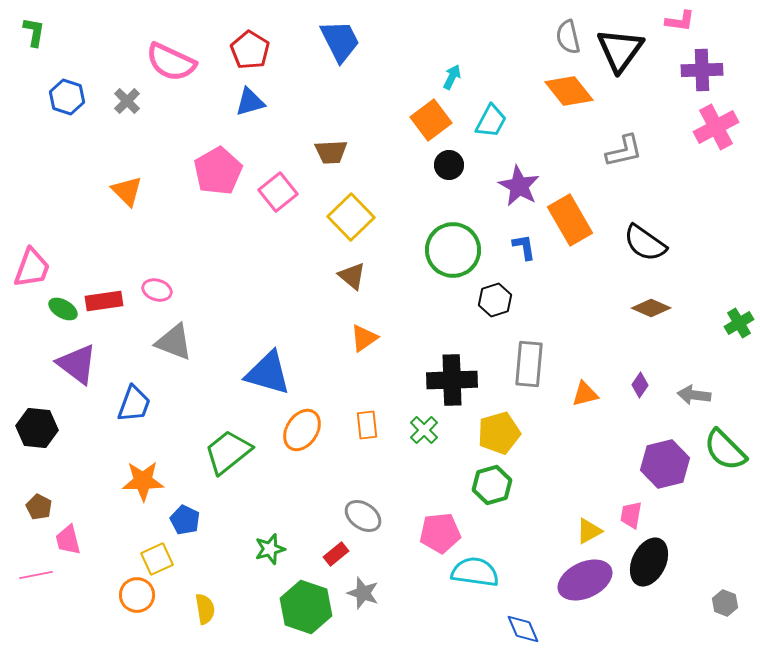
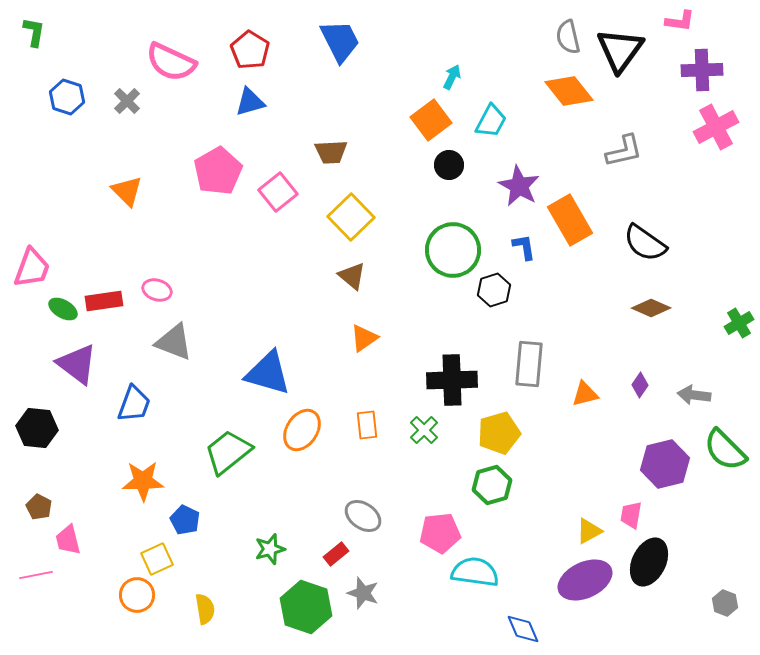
black hexagon at (495, 300): moved 1 px left, 10 px up
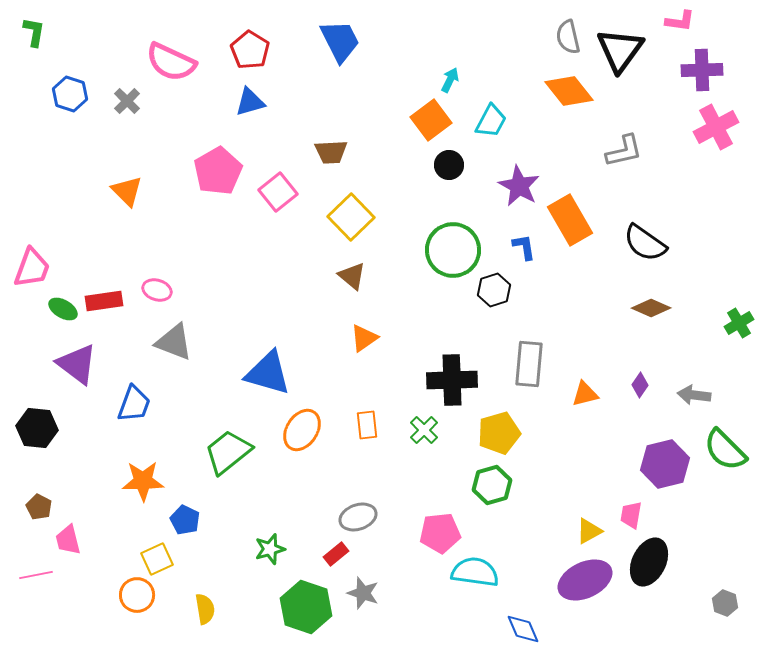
cyan arrow at (452, 77): moved 2 px left, 3 px down
blue hexagon at (67, 97): moved 3 px right, 3 px up
gray ellipse at (363, 516): moved 5 px left, 1 px down; rotated 54 degrees counterclockwise
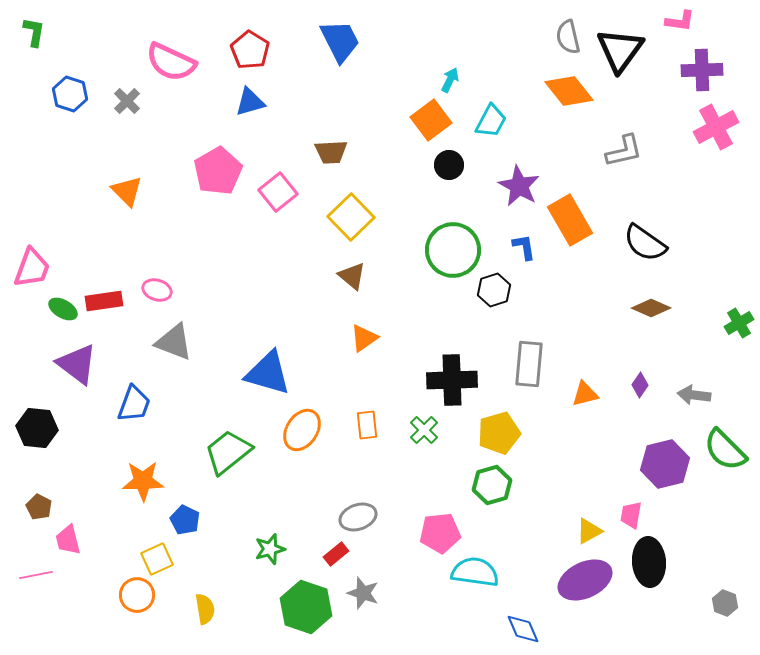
black ellipse at (649, 562): rotated 30 degrees counterclockwise
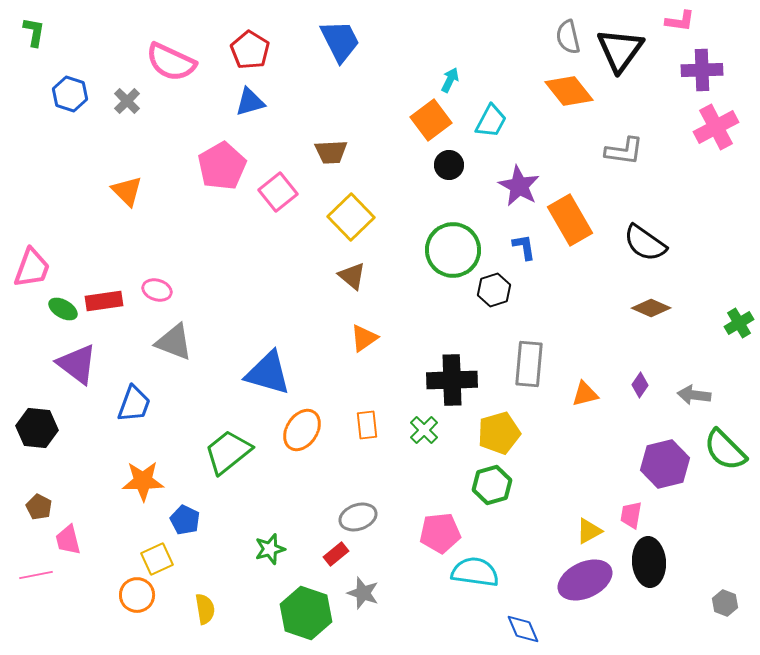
gray L-shape at (624, 151): rotated 21 degrees clockwise
pink pentagon at (218, 171): moved 4 px right, 5 px up
green hexagon at (306, 607): moved 6 px down
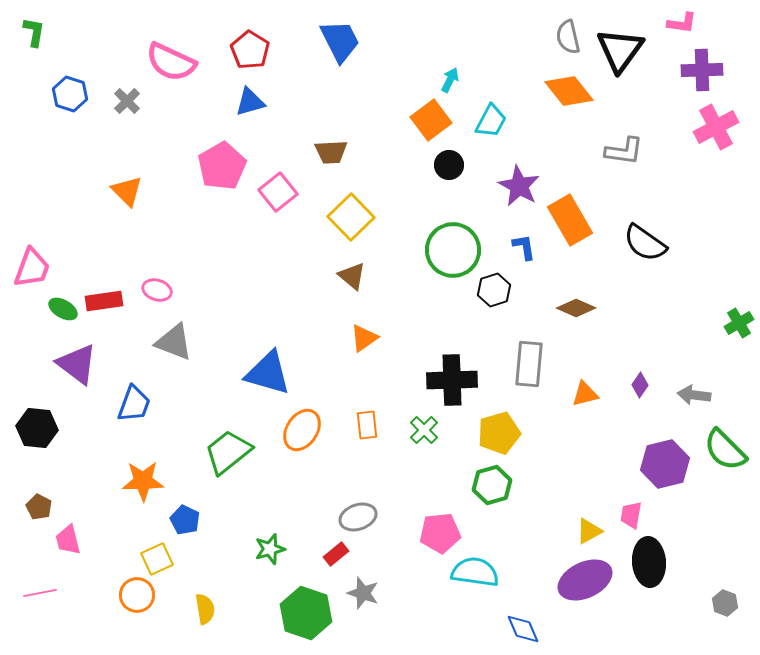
pink L-shape at (680, 21): moved 2 px right, 2 px down
brown diamond at (651, 308): moved 75 px left
pink line at (36, 575): moved 4 px right, 18 px down
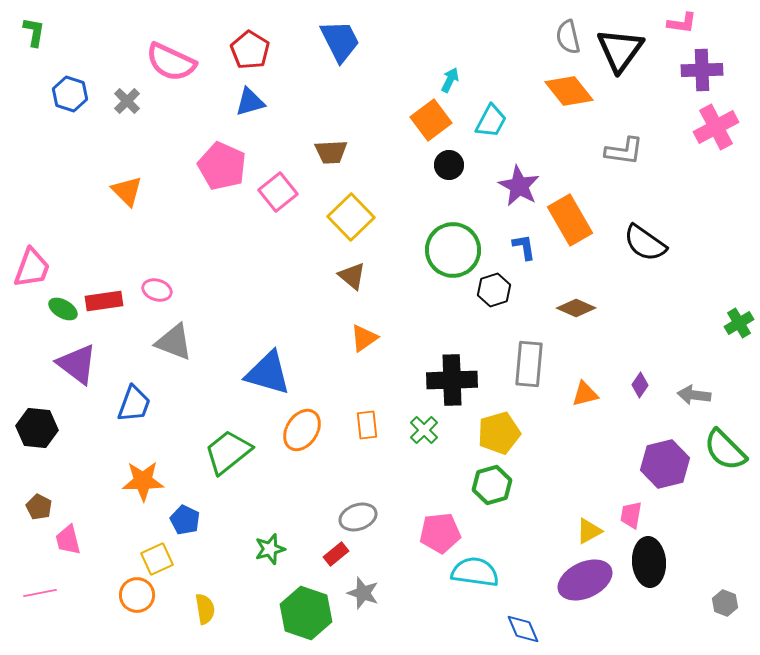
pink pentagon at (222, 166): rotated 18 degrees counterclockwise
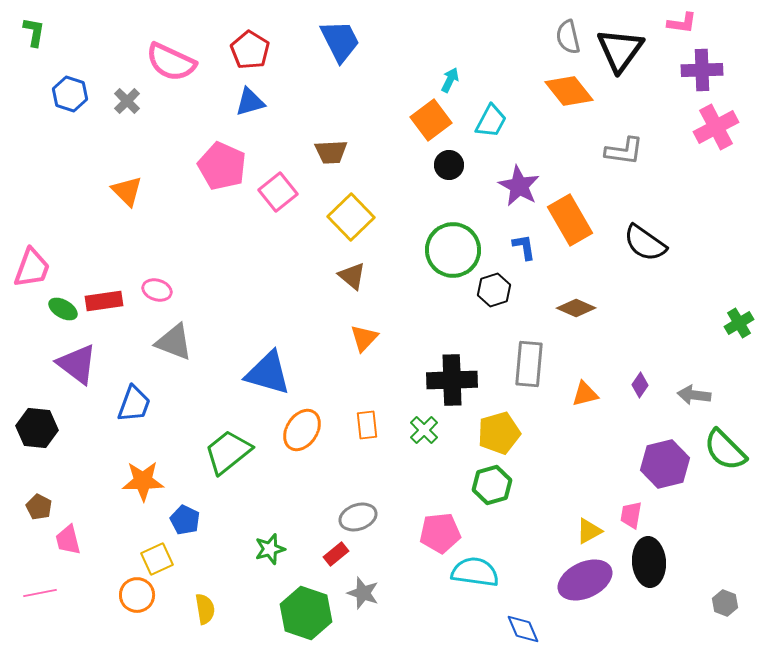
orange triangle at (364, 338): rotated 12 degrees counterclockwise
